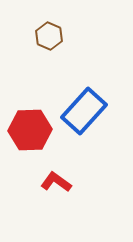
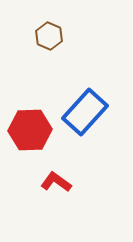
blue rectangle: moved 1 px right, 1 px down
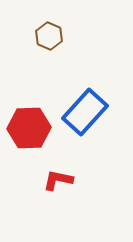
red hexagon: moved 1 px left, 2 px up
red L-shape: moved 2 px right, 2 px up; rotated 24 degrees counterclockwise
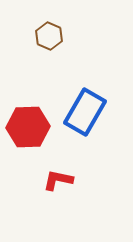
blue rectangle: rotated 12 degrees counterclockwise
red hexagon: moved 1 px left, 1 px up
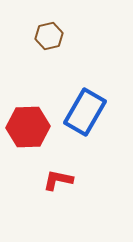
brown hexagon: rotated 24 degrees clockwise
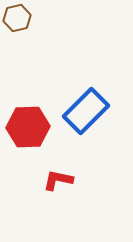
brown hexagon: moved 32 px left, 18 px up
blue rectangle: moved 1 px right, 1 px up; rotated 15 degrees clockwise
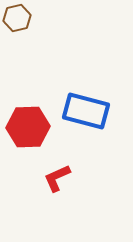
blue rectangle: rotated 60 degrees clockwise
red L-shape: moved 1 px left, 2 px up; rotated 36 degrees counterclockwise
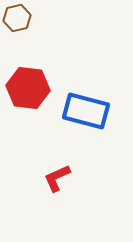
red hexagon: moved 39 px up; rotated 9 degrees clockwise
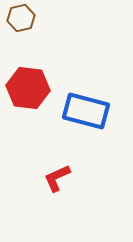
brown hexagon: moved 4 px right
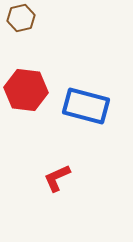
red hexagon: moved 2 px left, 2 px down
blue rectangle: moved 5 px up
